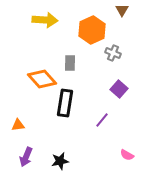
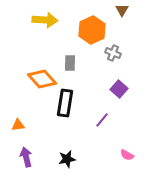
purple arrow: rotated 144 degrees clockwise
black star: moved 7 px right, 2 px up
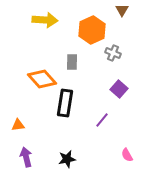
gray rectangle: moved 2 px right, 1 px up
pink semicircle: rotated 32 degrees clockwise
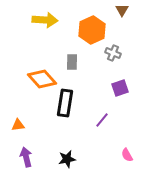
purple square: moved 1 px right, 1 px up; rotated 30 degrees clockwise
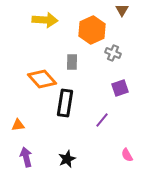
black star: rotated 12 degrees counterclockwise
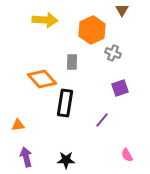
black star: moved 1 px left, 1 px down; rotated 24 degrees clockwise
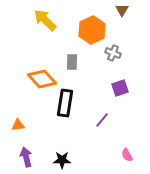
yellow arrow: rotated 140 degrees counterclockwise
black star: moved 4 px left
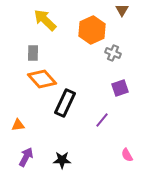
gray rectangle: moved 39 px left, 9 px up
black rectangle: rotated 16 degrees clockwise
purple arrow: rotated 42 degrees clockwise
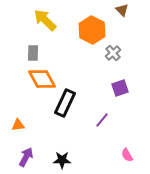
brown triangle: rotated 16 degrees counterclockwise
orange hexagon: rotated 8 degrees counterclockwise
gray cross: rotated 28 degrees clockwise
orange diamond: rotated 12 degrees clockwise
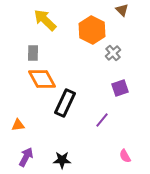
pink semicircle: moved 2 px left, 1 px down
